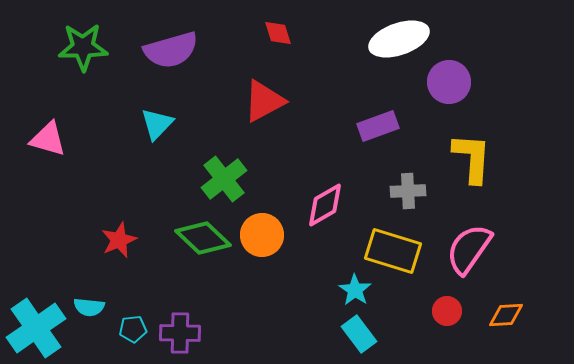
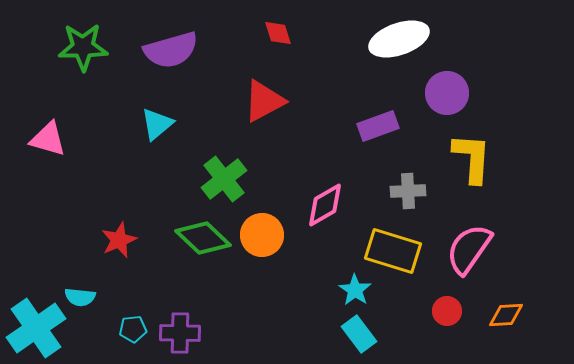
purple circle: moved 2 px left, 11 px down
cyan triangle: rotated 6 degrees clockwise
cyan semicircle: moved 9 px left, 10 px up
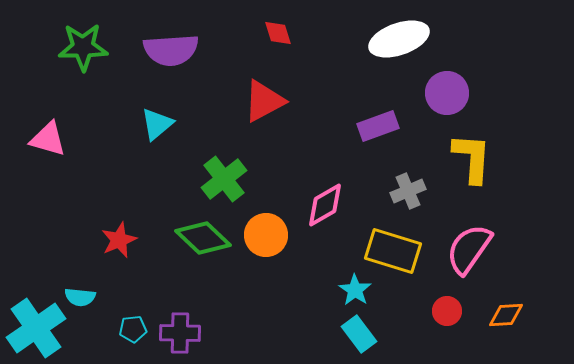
purple semicircle: rotated 12 degrees clockwise
gray cross: rotated 20 degrees counterclockwise
orange circle: moved 4 px right
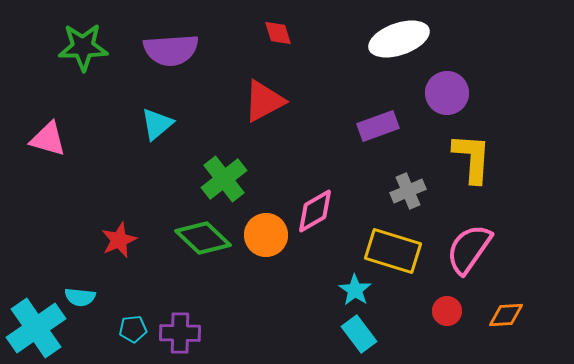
pink diamond: moved 10 px left, 6 px down
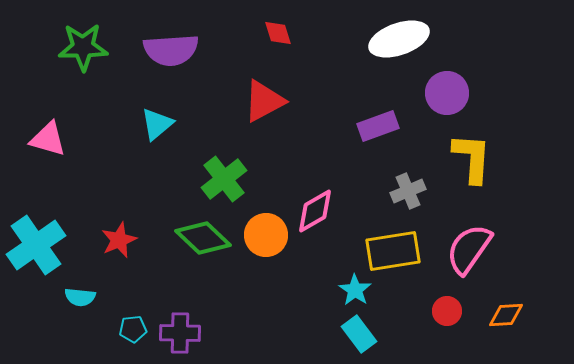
yellow rectangle: rotated 26 degrees counterclockwise
cyan cross: moved 83 px up
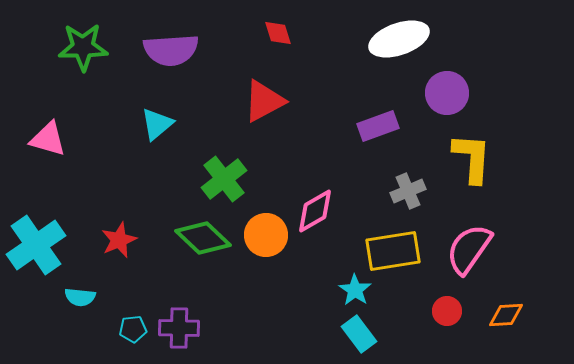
purple cross: moved 1 px left, 5 px up
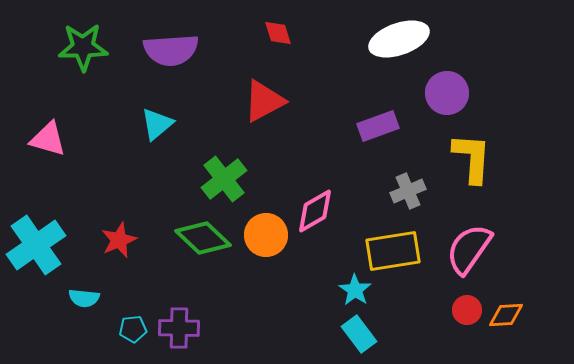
cyan semicircle: moved 4 px right, 1 px down
red circle: moved 20 px right, 1 px up
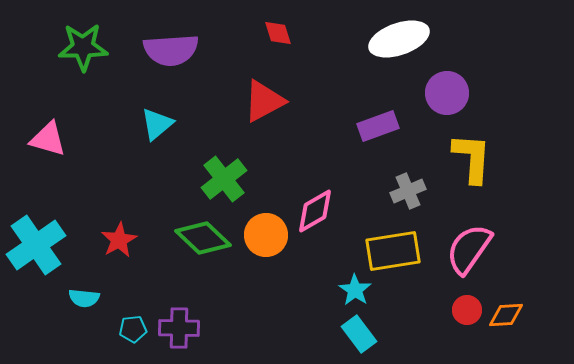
red star: rotated 6 degrees counterclockwise
